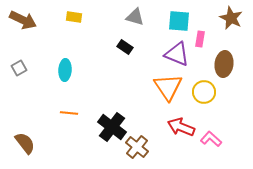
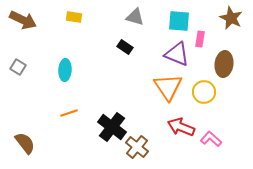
gray square: moved 1 px left, 1 px up; rotated 28 degrees counterclockwise
orange line: rotated 24 degrees counterclockwise
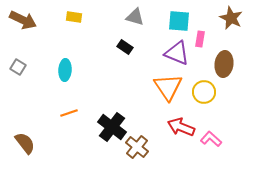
purple triangle: moved 1 px up
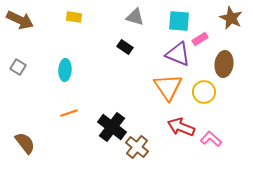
brown arrow: moved 3 px left
pink rectangle: rotated 49 degrees clockwise
purple triangle: moved 1 px right, 1 px down
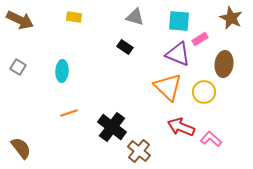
cyan ellipse: moved 3 px left, 1 px down
orange triangle: rotated 12 degrees counterclockwise
brown semicircle: moved 4 px left, 5 px down
brown cross: moved 2 px right, 4 px down
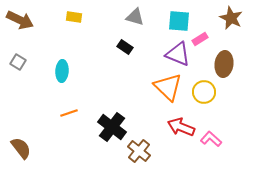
gray square: moved 5 px up
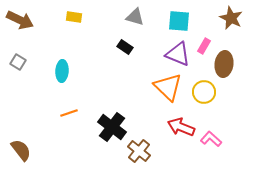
pink rectangle: moved 4 px right, 7 px down; rotated 28 degrees counterclockwise
brown semicircle: moved 2 px down
